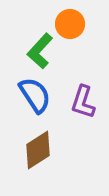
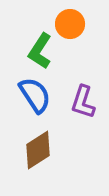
green L-shape: rotated 9 degrees counterclockwise
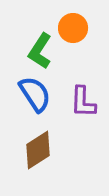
orange circle: moved 3 px right, 4 px down
blue semicircle: moved 1 px up
purple L-shape: rotated 16 degrees counterclockwise
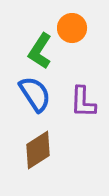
orange circle: moved 1 px left
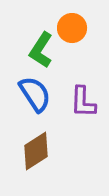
green L-shape: moved 1 px right, 1 px up
brown diamond: moved 2 px left, 1 px down
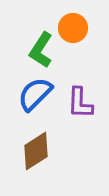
orange circle: moved 1 px right
blue semicircle: rotated 102 degrees counterclockwise
purple L-shape: moved 3 px left, 1 px down
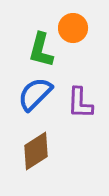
green L-shape: rotated 18 degrees counterclockwise
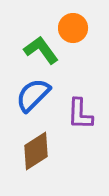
green L-shape: rotated 129 degrees clockwise
blue semicircle: moved 2 px left, 1 px down
purple L-shape: moved 11 px down
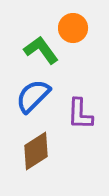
blue semicircle: moved 1 px down
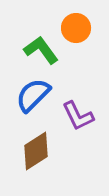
orange circle: moved 3 px right
blue semicircle: moved 1 px up
purple L-shape: moved 2 px left, 2 px down; rotated 28 degrees counterclockwise
